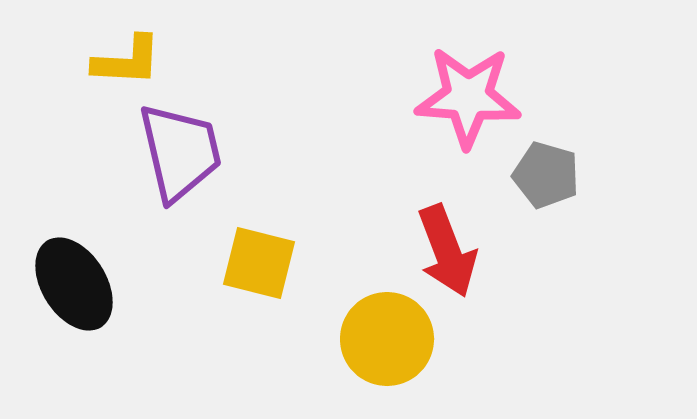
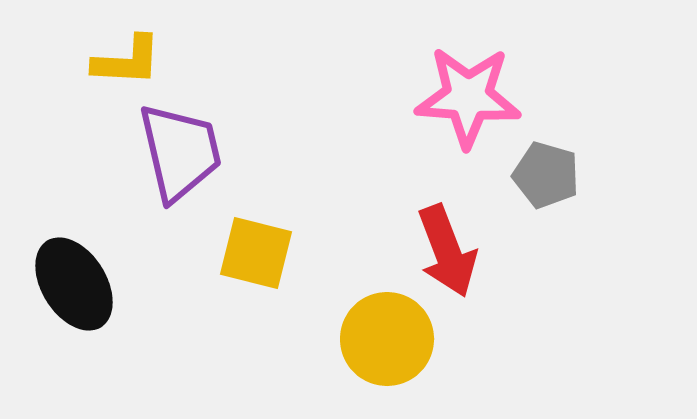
yellow square: moved 3 px left, 10 px up
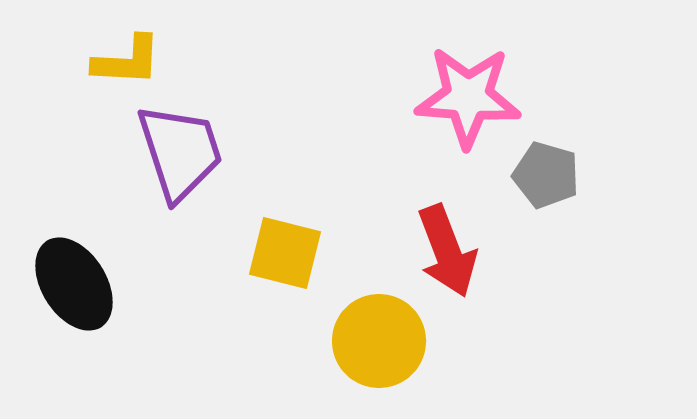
purple trapezoid: rotated 5 degrees counterclockwise
yellow square: moved 29 px right
yellow circle: moved 8 px left, 2 px down
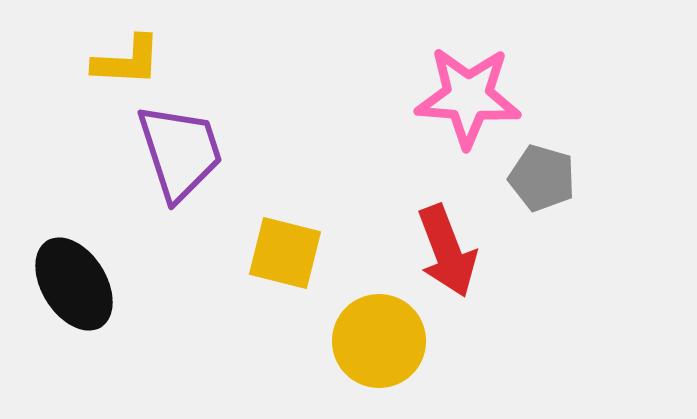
gray pentagon: moved 4 px left, 3 px down
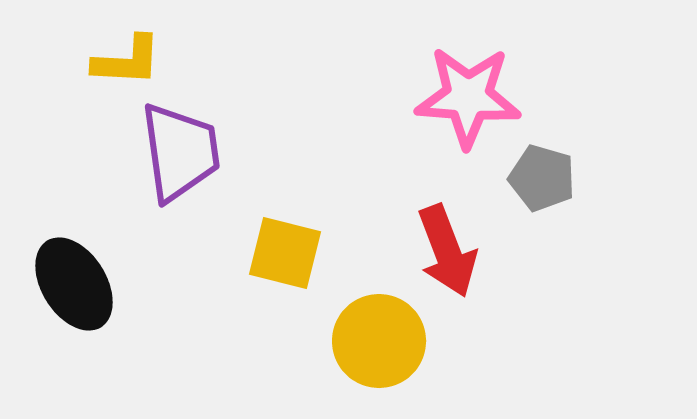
purple trapezoid: rotated 10 degrees clockwise
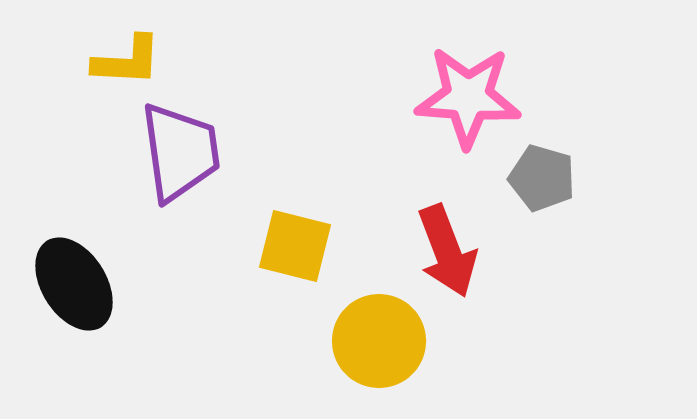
yellow square: moved 10 px right, 7 px up
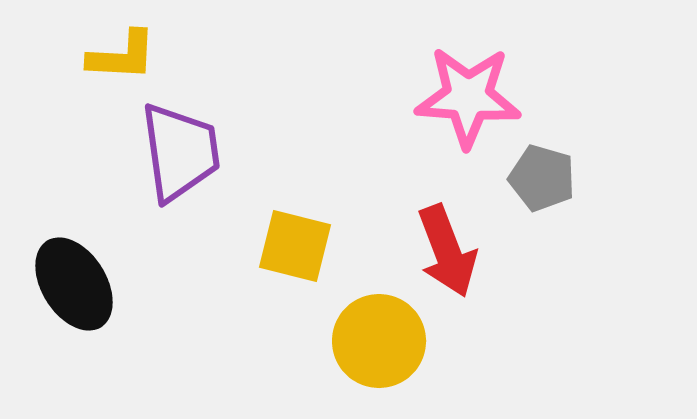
yellow L-shape: moved 5 px left, 5 px up
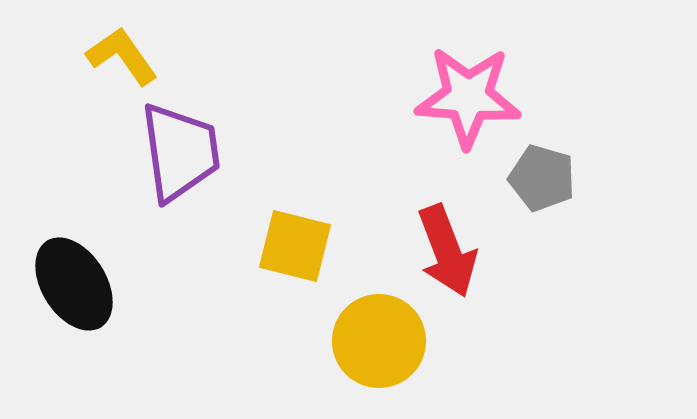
yellow L-shape: rotated 128 degrees counterclockwise
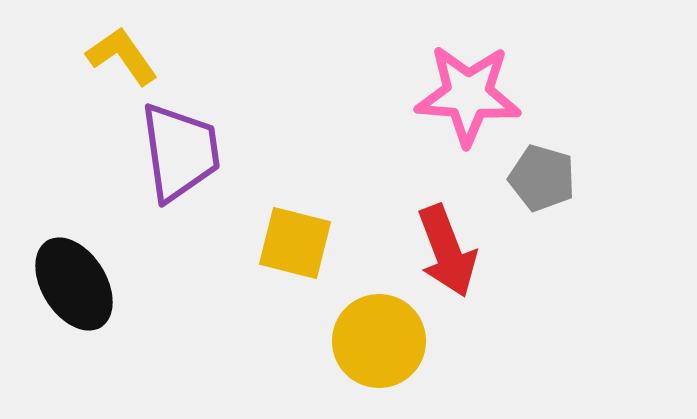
pink star: moved 2 px up
yellow square: moved 3 px up
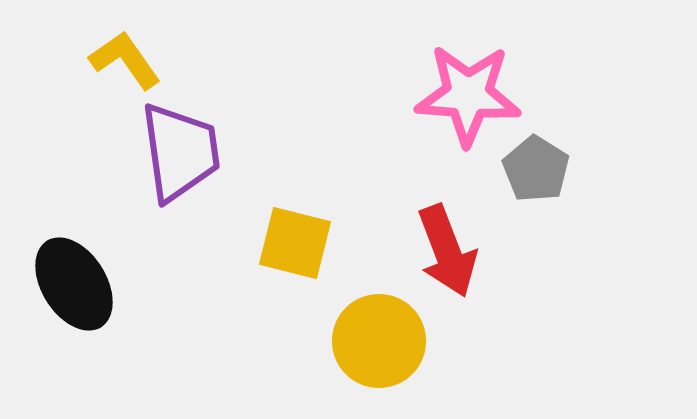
yellow L-shape: moved 3 px right, 4 px down
gray pentagon: moved 6 px left, 9 px up; rotated 16 degrees clockwise
